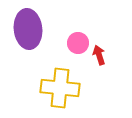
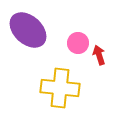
purple ellipse: moved 1 px down; rotated 42 degrees counterclockwise
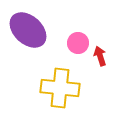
red arrow: moved 1 px right, 1 px down
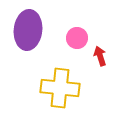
purple ellipse: rotated 54 degrees clockwise
pink circle: moved 1 px left, 5 px up
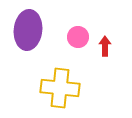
pink circle: moved 1 px right, 1 px up
red arrow: moved 5 px right, 10 px up; rotated 18 degrees clockwise
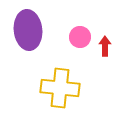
purple ellipse: rotated 12 degrees counterclockwise
pink circle: moved 2 px right
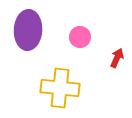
purple ellipse: rotated 9 degrees clockwise
red arrow: moved 12 px right, 12 px down; rotated 24 degrees clockwise
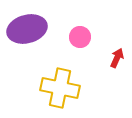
purple ellipse: moved 1 px left, 1 px up; rotated 72 degrees clockwise
yellow cross: rotated 6 degrees clockwise
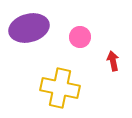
purple ellipse: moved 2 px right, 1 px up
red arrow: moved 4 px left, 3 px down; rotated 36 degrees counterclockwise
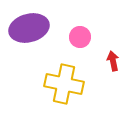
yellow cross: moved 4 px right, 4 px up
